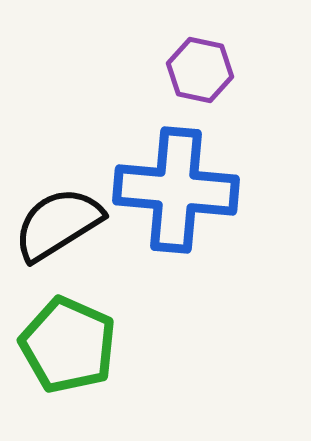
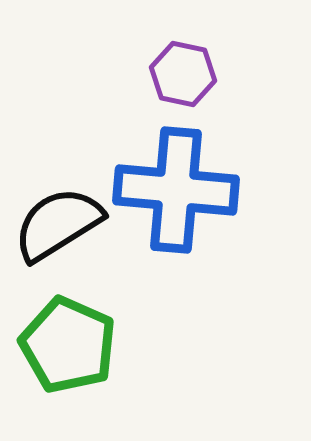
purple hexagon: moved 17 px left, 4 px down
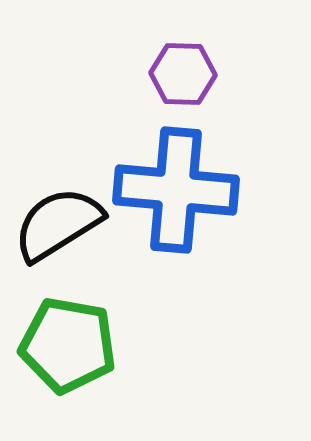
purple hexagon: rotated 10 degrees counterclockwise
green pentagon: rotated 14 degrees counterclockwise
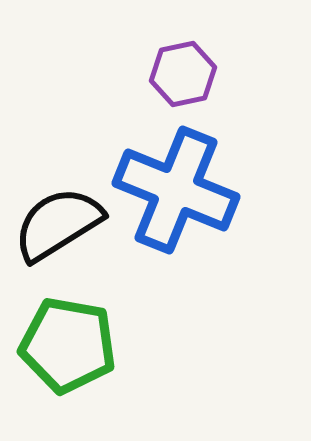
purple hexagon: rotated 14 degrees counterclockwise
blue cross: rotated 17 degrees clockwise
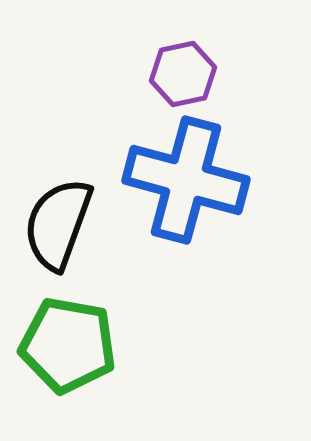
blue cross: moved 10 px right, 10 px up; rotated 7 degrees counterclockwise
black semicircle: rotated 38 degrees counterclockwise
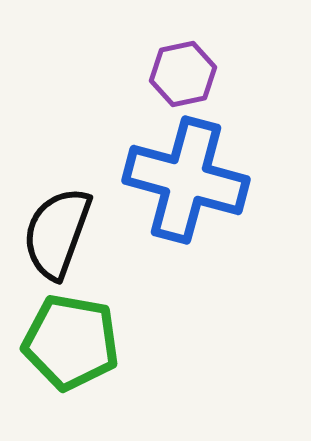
black semicircle: moved 1 px left, 9 px down
green pentagon: moved 3 px right, 3 px up
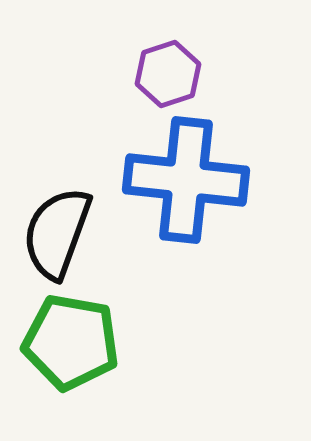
purple hexagon: moved 15 px left; rotated 6 degrees counterclockwise
blue cross: rotated 9 degrees counterclockwise
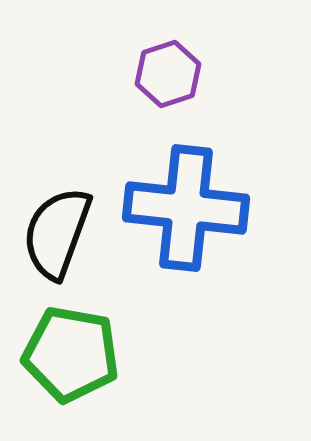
blue cross: moved 28 px down
green pentagon: moved 12 px down
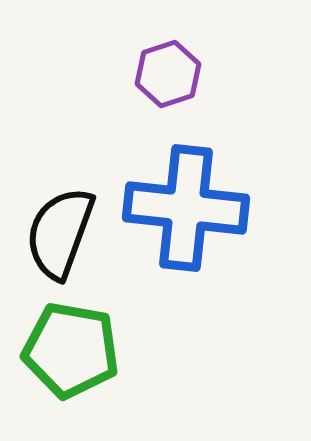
black semicircle: moved 3 px right
green pentagon: moved 4 px up
